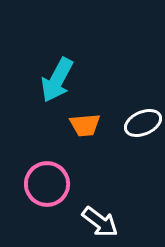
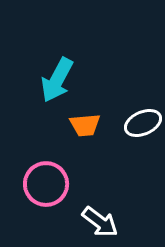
pink circle: moved 1 px left
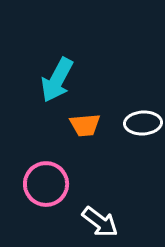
white ellipse: rotated 21 degrees clockwise
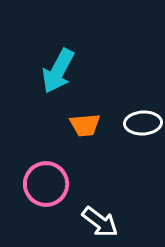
cyan arrow: moved 1 px right, 9 px up
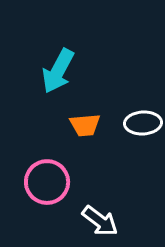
pink circle: moved 1 px right, 2 px up
white arrow: moved 1 px up
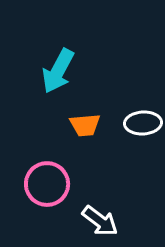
pink circle: moved 2 px down
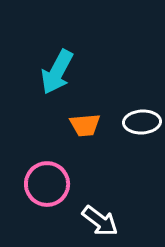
cyan arrow: moved 1 px left, 1 px down
white ellipse: moved 1 px left, 1 px up
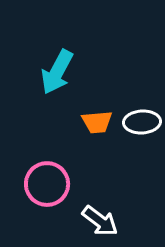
orange trapezoid: moved 12 px right, 3 px up
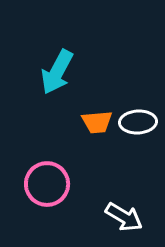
white ellipse: moved 4 px left
white arrow: moved 24 px right, 4 px up; rotated 6 degrees counterclockwise
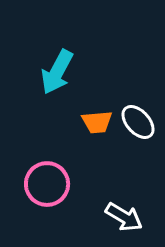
white ellipse: rotated 51 degrees clockwise
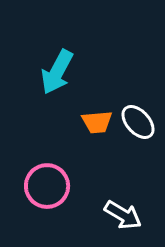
pink circle: moved 2 px down
white arrow: moved 1 px left, 2 px up
